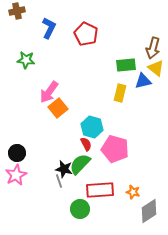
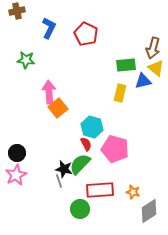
pink arrow: rotated 140 degrees clockwise
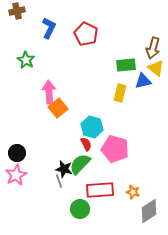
green star: rotated 24 degrees clockwise
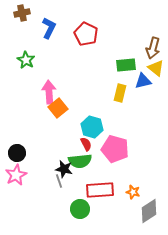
brown cross: moved 5 px right, 2 px down
green semicircle: moved 3 px up; rotated 140 degrees counterclockwise
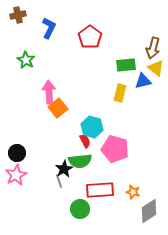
brown cross: moved 4 px left, 2 px down
red pentagon: moved 4 px right, 3 px down; rotated 10 degrees clockwise
red semicircle: moved 1 px left, 3 px up
black star: rotated 30 degrees clockwise
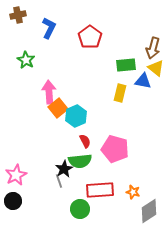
blue triangle: rotated 24 degrees clockwise
cyan hexagon: moved 16 px left, 11 px up; rotated 20 degrees clockwise
black circle: moved 4 px left, 48 px down
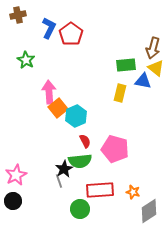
red pentagon: moved 19 px left, 3 px up
